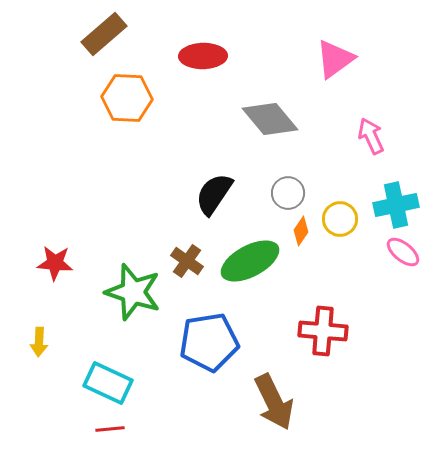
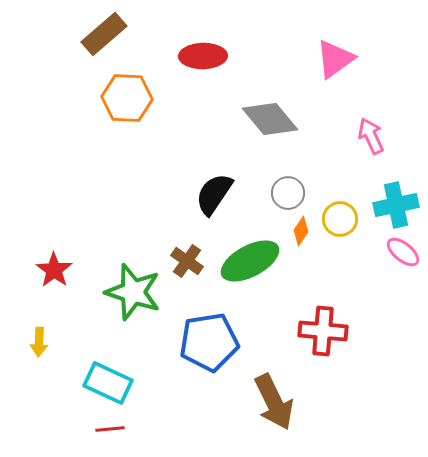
red star: moved 1 px left, 7 px down; rotated 30 degrees clockwise
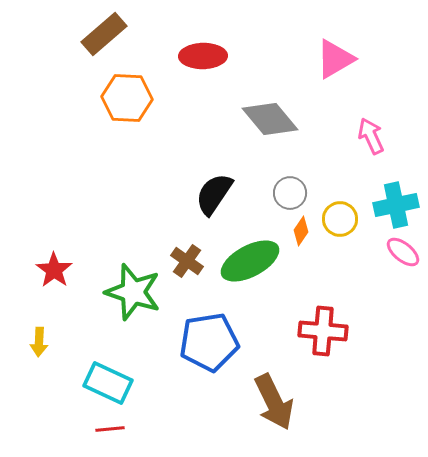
pink triangle: rotated 6 degrees clockwise
gray circle: moved 2 px right
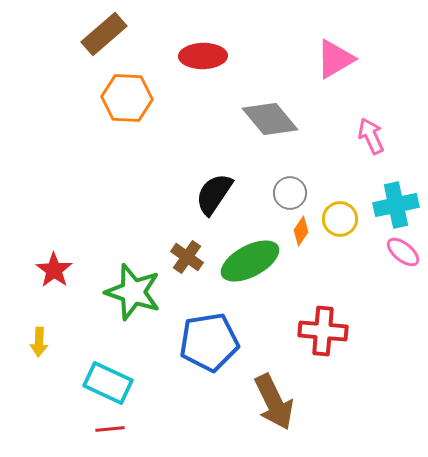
brown cross: moved 4 px up
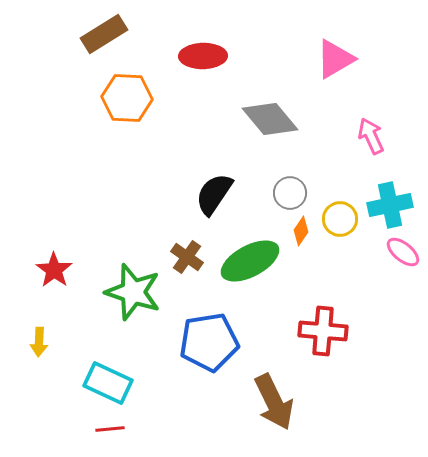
brown rectangle: rotated 9 degrees clockwise
cyan cross: moved 6 px left
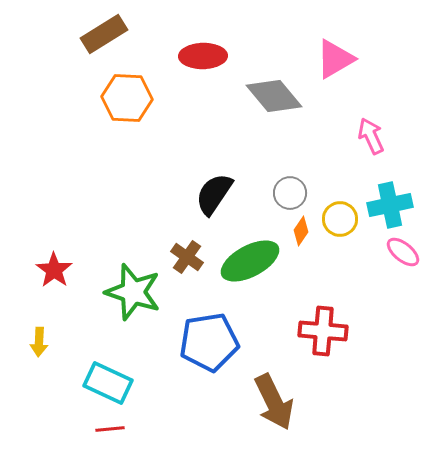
gray diamond: moved 4 px right, 23 px up
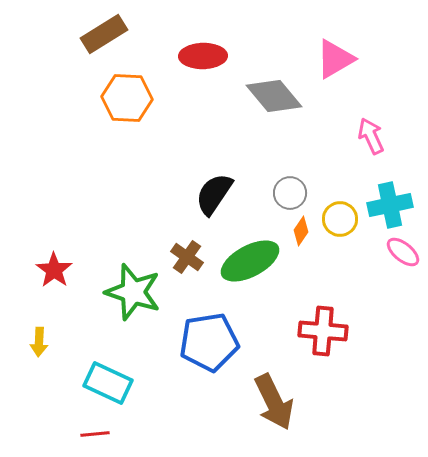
red line: moved 15 px left, 5 px down
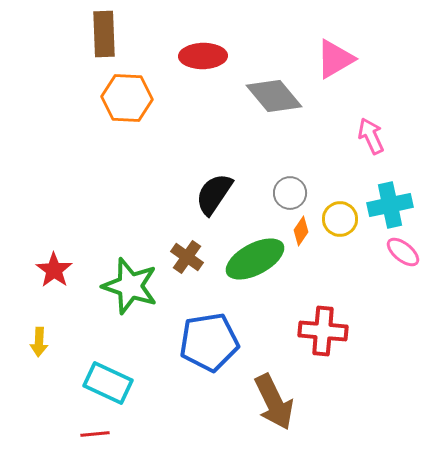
brown rectangle: rotated 60 degrees counterclockwise
green ellipse: moved 5 px right, 2 px up
green star: moved 3 px left, 6 px up
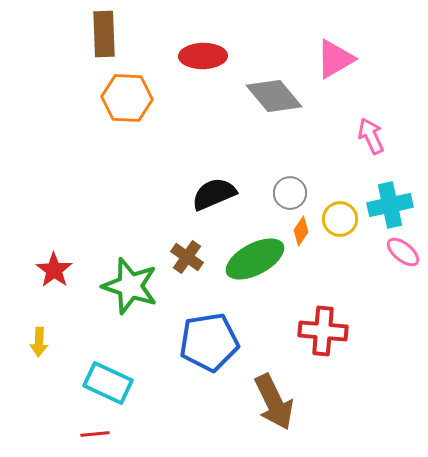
black semicircle: rotated 33 degrees clockwise
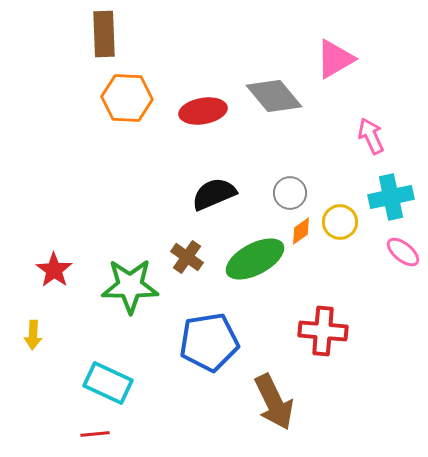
red ellipse: moved 55 px down; rotated 9 degrees counterclockwise
cyan cross: moved 1 px right, 8 px up
yellow circle: moved 3 px down
orange diamond: rotated 20 degrees clockwise
green star: rotated 18 degrees counterclockwise
yellow arrow: moved 6 px left, 7 px up
